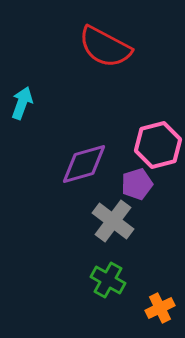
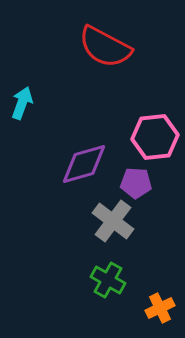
pink hexagon: moved 3 px left, 8 px up; rotated 9 degrees clockwise
purple pentagon: moved 1 px left, 1 px up; rotated 20 degrees clockwise
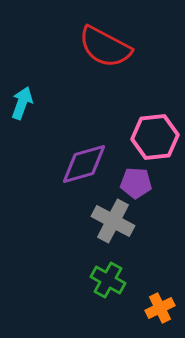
gray cross: rotated 9 degrees counterclockwise
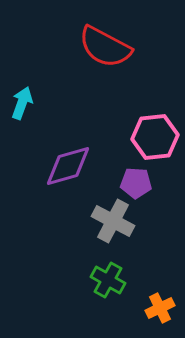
purple diamond: moved 16 px left, 2 px down
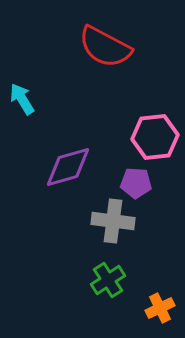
cyan arrow: moved 4 px up; rotated 52 degrees counterclockwise
purple diamond: moved 1 px down
gray cross: rotated 21 degrees counterclockwise
green cross: rotated 28 degrees clockwise
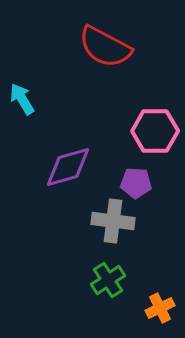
pink hexagon: moved 6 px up; rotated 6 degrees clockwise
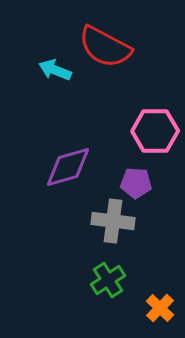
cyan arrow: moved 33 px right, 29 px up; rotated 36 degrees counterclockwise
orange cross: rotated 20 degrees counterclockwise
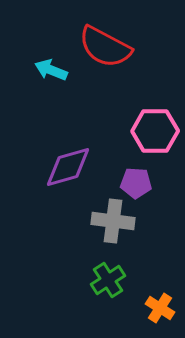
cyan arrow: moved 4 px left
orange cross: rotated 12 degrees counterclockwise
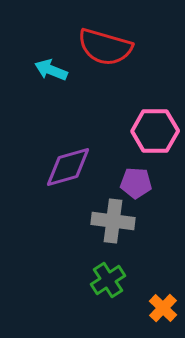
red semicircle: rotated 12 degrees counterclockwise
orange cross: moved 3 px right; rotated 12 degrees clockwise
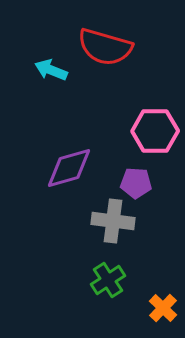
purple diamond: moved 1 px right, 1 px down
